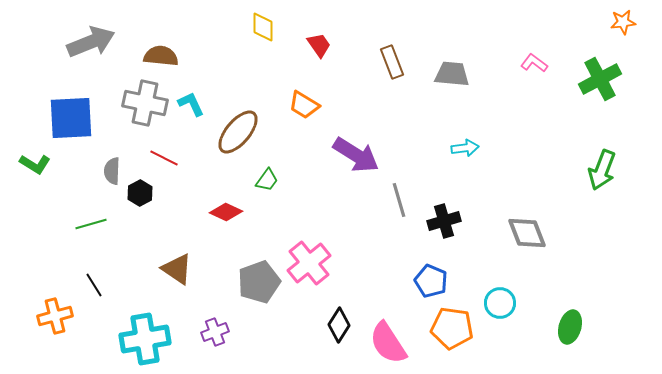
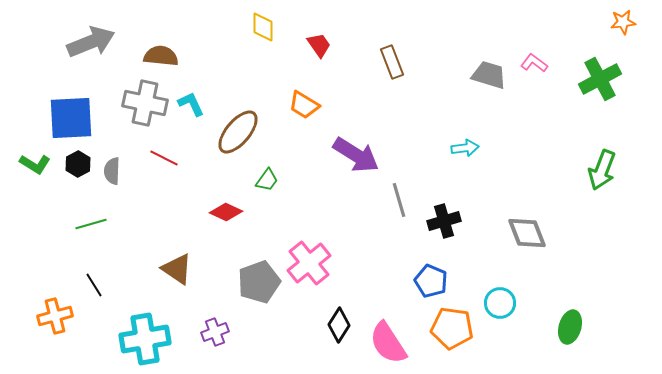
gray trapezoid: moved 37 px right, 1 px down; rotated 12 degrees clockwise
black hexagon: moved 62 px left, 29 px up
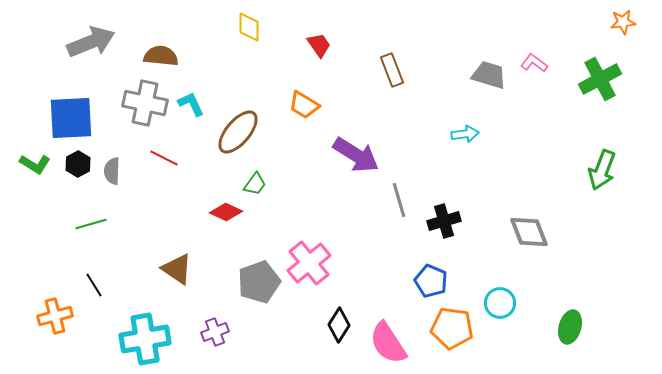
yellow diamond: moved 14 px left
brown rectangle: moved 8 px down
cyan arrow: moved 14 px up
green trapezoid: moved 12 px left, 4 px down
gray diamond: moved 2 px right, 1 px up
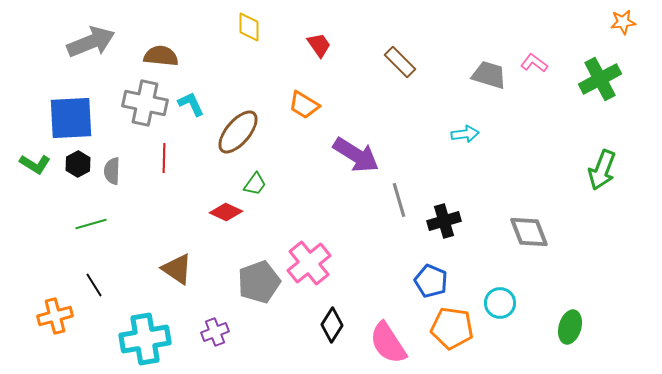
brown rectangle: moved 8 px right, 8 px up; rotated 24 degrees counterclockwise
red line: rotated 64 degrees clockwise
black diamond: moved 7 px left
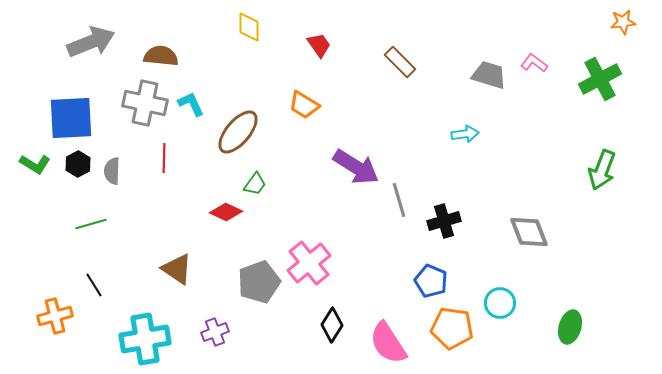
purple arrow: moved 12 px down
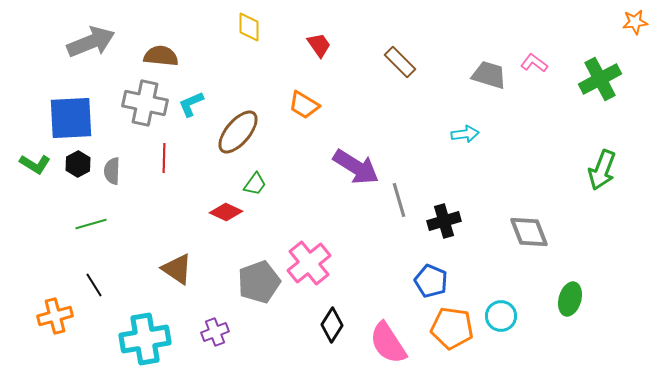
orange star: moved 12 px right
cyan L-shape: rotated 88 degrees counterclockwise
cyan circle: moved 1 px right, 13 px down
green ellipse: moved 28 px up
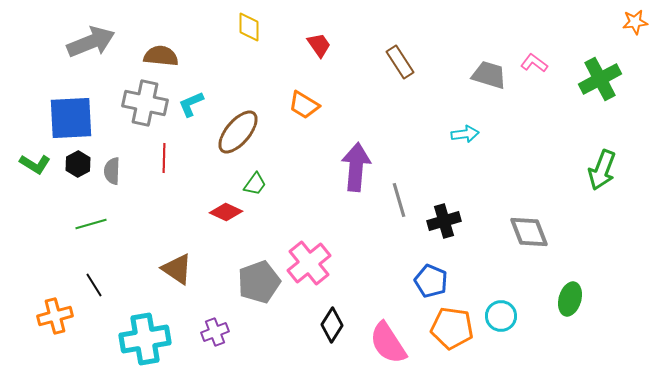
brown rectangle: rotated 12 degrees clockwise
purple arrow: rotated 117 degrees counterclockwise
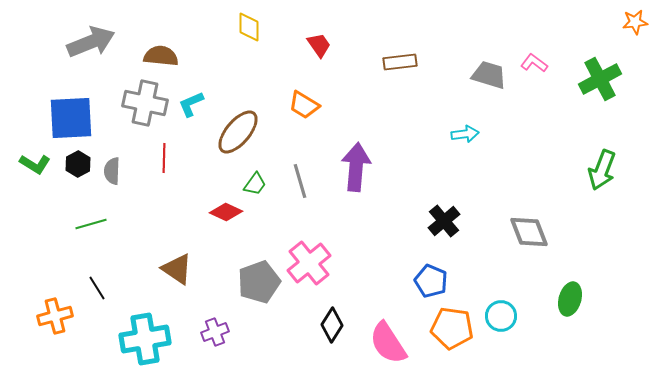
brown rectangle: rotated 64 degrees counterclockwise
gray line: moved 99 px left, 19 px up
black cross: rotated 24 degrees counterclockwise
black line: moved 3 px right, 3 px down
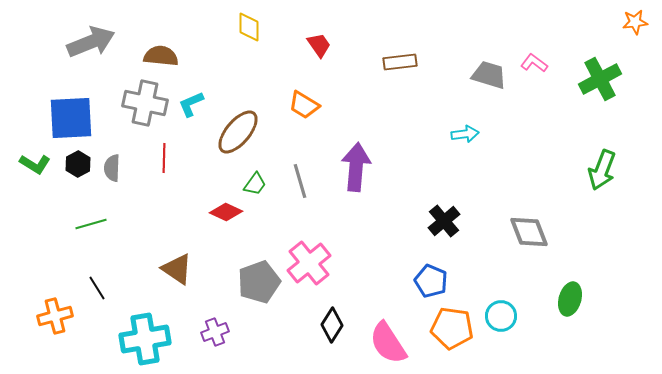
gray semicircle: moved 3 px up
